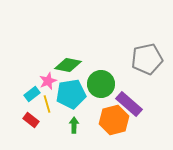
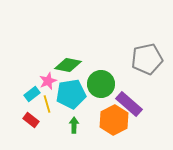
orange hexagon: rotated 12 degrees counterclockwise
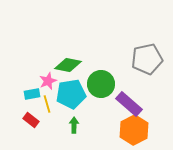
cyan rectangle: rotated 28 degrees clockwise
orange hexagon: moved 20 px right, 10 px down
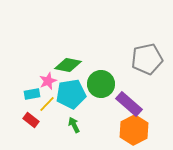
yellow line: rotated 60 degrees clockwise
green arrow: rotated 28 degrees counterclockwise
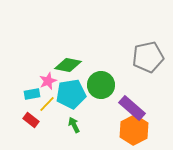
gray pentagon: moved 1 px right, 2 px up
green circle: moved 1 px down
purple rectangle: moved 3 px right, 4 px down
